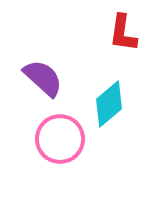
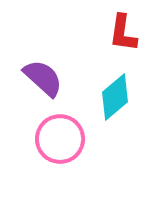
cyan diamond: moved 6 px right, 7 px up
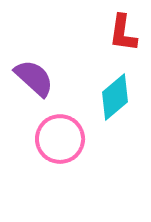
purple semicircle: moved 9 px left
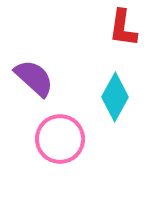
red L-shape: moved 5 px up
cyan diamond: rotated 21 degrees counterclockwise
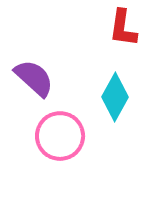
pink circle: moved 3 px up
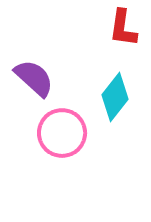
cyan diamond: rotated 9 degrees clockwise
pink circle: moved 2 px right, 3 px up
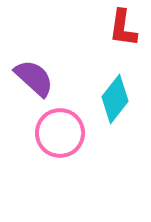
cyan diamond: moved 2 px down
pink circle: moved 2 px left
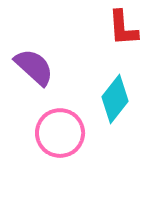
red L-shape: rotated 12 degrees counterclockwise
purple semicircle: moved 11 px up
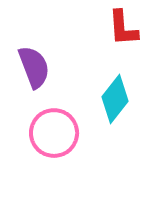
purple semicircle: rotated 27 degrees clockwise
pink circle: moved 6 px left
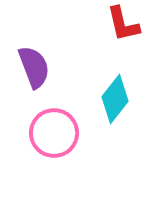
red L-shape: moved 4 px up; rotated 9 degrees counterclockwise
